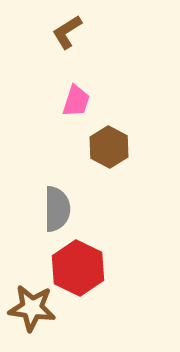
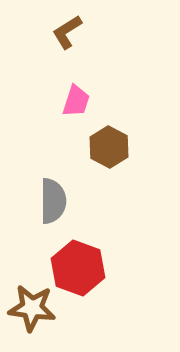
gray semicircle: moved 4 px left, 8 px up
red hexagon: rotated 6 degrees counterclockwise
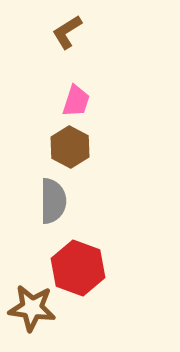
brown hexagon: moved 39 px left
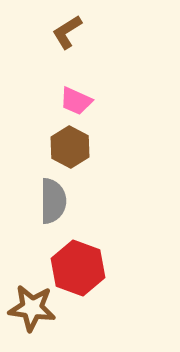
pink trapezoid: rotated 96 degrees clockwise
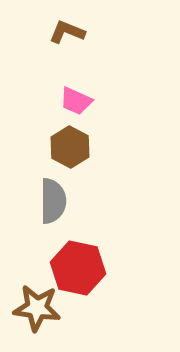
brown L-shape: rotated 54 degrees clockwise
red hexagon: rotated 8 degrees counterclockwise
brown star: moved 5 px right
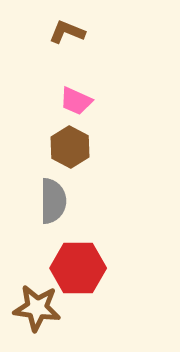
red hexagon: rotated 12 degrees counterclockwise
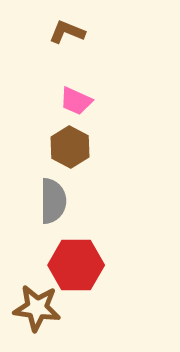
red hexagon: moved 2 px left, 3 px up
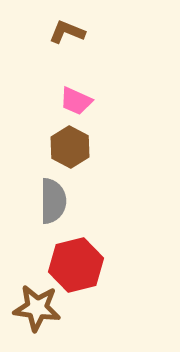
red hexagon: rotated 14 degrees counterclockwise
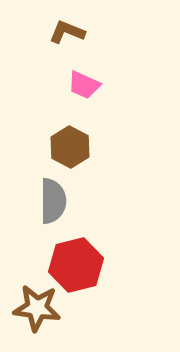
pink trapezoid: moved 8 px right, 16 px up
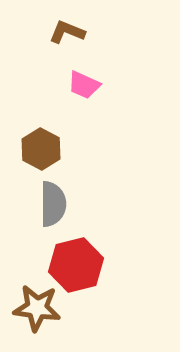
brown hexagon: moved 29 px left, 2 px down
gray semicircle: moved 3 px down
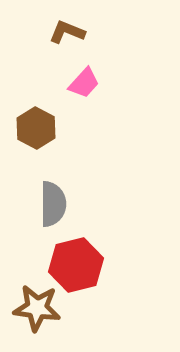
pink trapezoid: moved 2 px up; rotated 72 degrees counterclockwise
brown hexagon: moved 5 px left, 21 px up
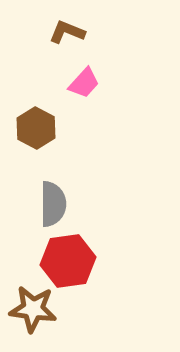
red hexagon: moved 8 px left, 4 px up; rotated 6 degrees clockwise
brown star: moved 4 px left, 1 px down
